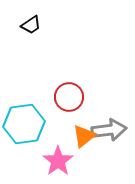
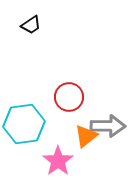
gray arrow: moved 1 px left, 4 px up; rotated 8 degrees clockwise
orange triangle: moved 2 px right
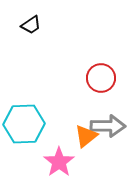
red circle: moved 32 px right, 19 px up
cyan hexagon: rotated 6 degrees clockwise
pink star: moved 1 px right, 1 px down
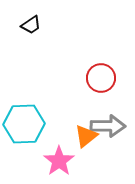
pink star: moved 1 px up
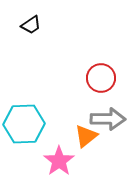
gray arrow: moved 7 px up
